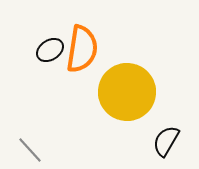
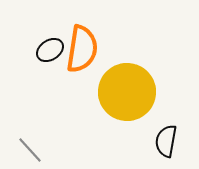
black semicircle: rotated 20 degrees counterclockwise
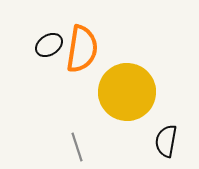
black ellipse: moved 1 px left, 5 px up
gray line: moved 47 px right, 3 px up; rotated 24 degrees clockwise
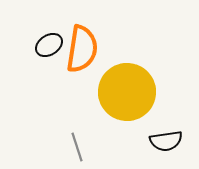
black semicircle: rotated 108 degrees counterclockwise
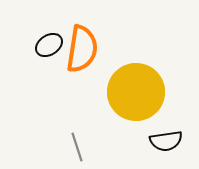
yellow circle: moved 9 px right
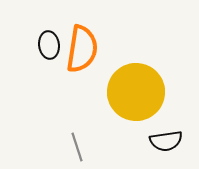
black ellipse: rotated 64 degrees counterclockwise
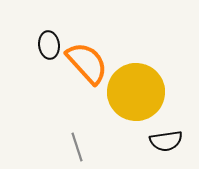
orange semicircle: moved 5 px right, 14 px down; rotated 51 degrees counterclockwise
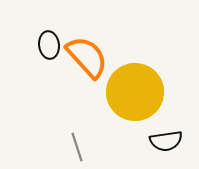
orange semicircle: moved 6 px up
yellow circle: moved 1 px left
